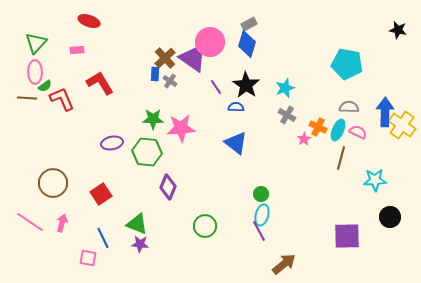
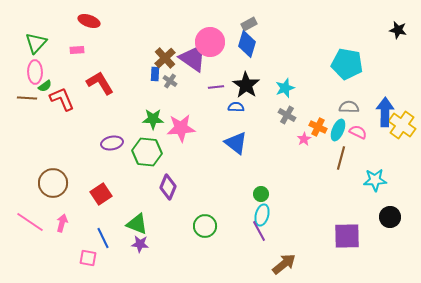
purple line at (216, 87): rotated 63 degrees counterclockwise
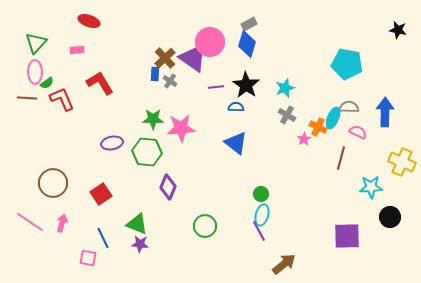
green semicircle at (45, 86): moved 2 px right, 3 px up
yellow cross at (402, 125): moved 37 px down; rotated 12 degrees counterclockwise
cyan ellipse at (338, 130): moved 5 px left, 12 px up
cyan star at (375, 180): moved 4 px left, 7 px down
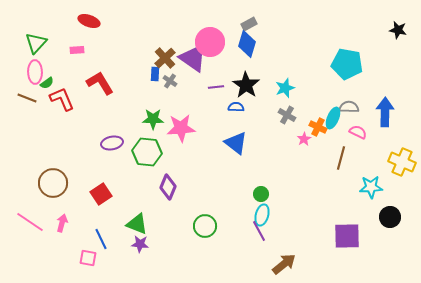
brown line at (27, 98): rotated 18 degrees clockwise
blue line at (103, 238): moved 2 px left, 1 px down
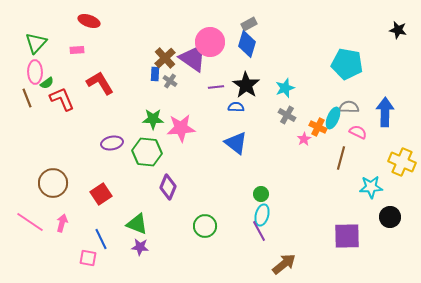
brown line at (27, 98): rotated 48 degrees clockwise
purple star at (140, 244): moved 3 px down
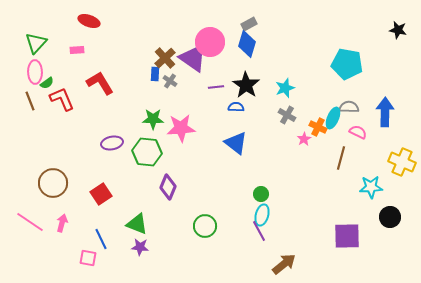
brown line at (27, 98): moved 3 px right, 3 px down
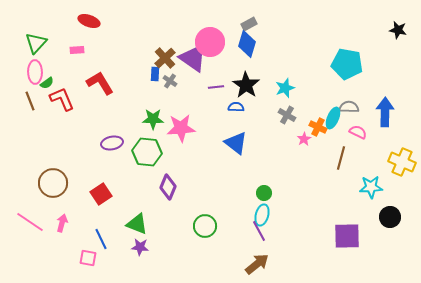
green circle at (261, 194): moved 3 px right, 1 px up
brown arrow at (284, 264): moved 27 px left
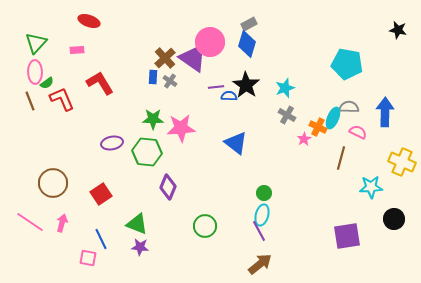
blue rectangle at (155, 74): moved 2 px left, 3 px down
blue semicircle at (236, 107): moved 7 px left, 11 px up
black circle at (390, 217): moved 4 px right, 2 px down
purple square at (347, 236): rotated 8 degrees counterclockwise
brown arrow at (257, 264): moved 3 px right
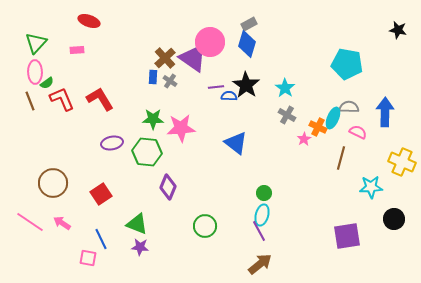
red L-shape at (100, 83): moved 16 px down
cyan star at (285, 88): rotated 18 degrees counterclockwise
pink arrow at (62, 223): rotated 72 degrees counterclockwise
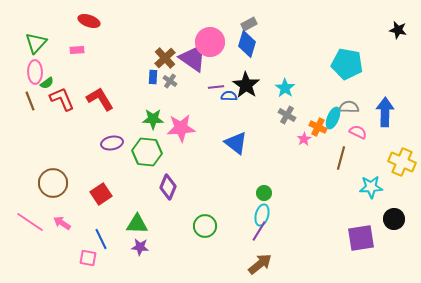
green triangle at (137, 224): rotated 20 degrees counterclockwise
purple line at (259, 231): rotated 60 degrees clockwise
purple square at (347, 236): moved 14 px right, 2 px down
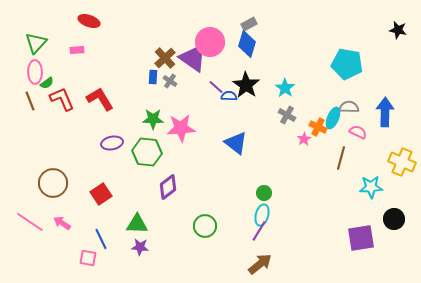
purple line at (216, 87): rotated 49 degrees clockwise
purple diamond at (168, 187): rotated 30 degrees clockwise
